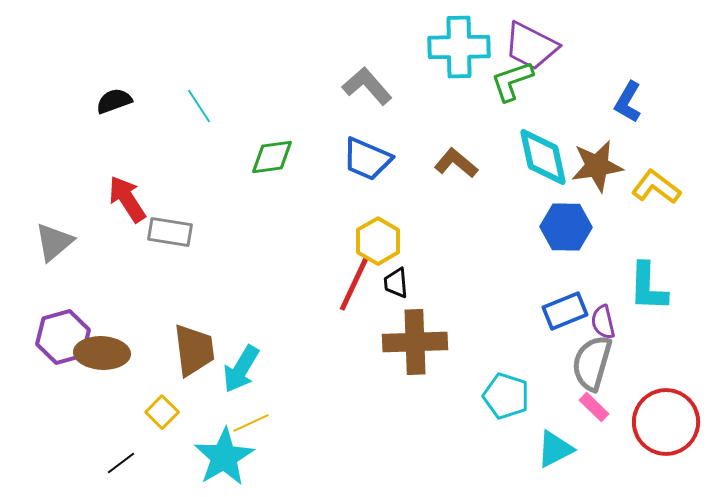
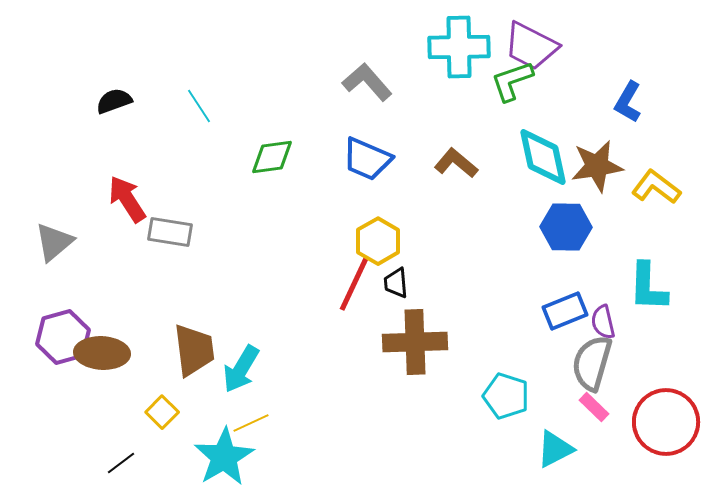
gray L-shape: moved 4 px up
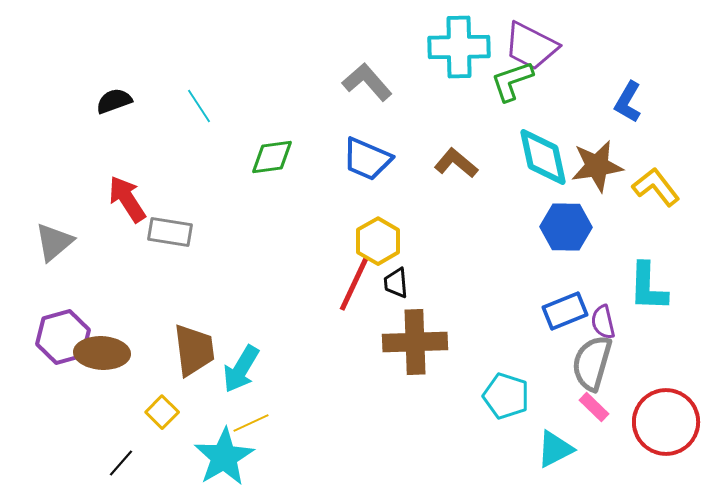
yellow L-shape: rotated 15 degrees clockwise
black line: rotated 12 degrees counterclockwise
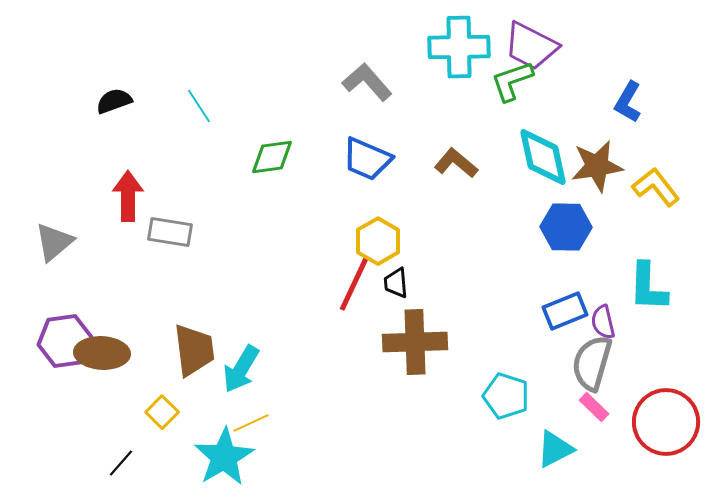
red arrow: moved 1 px right, 3 px up; rotated 33 degrees clockwise
purple hexagon: moved 2 px right, 4 px down; rotated 8 degrees clockwise
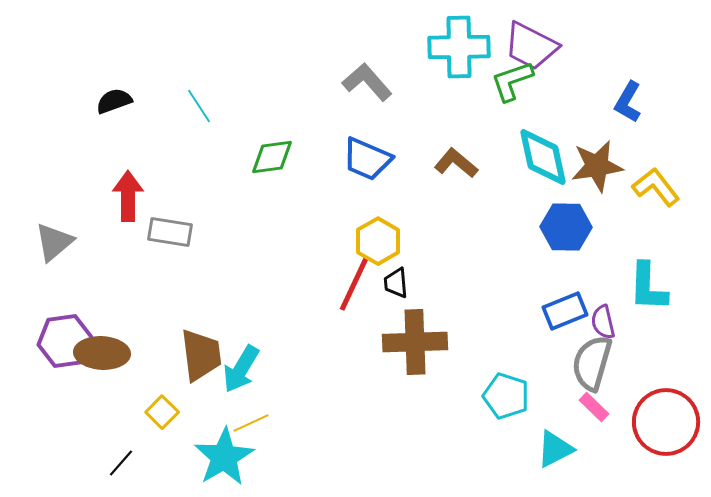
brown trapezoid: moved 7 px right, 5 px down
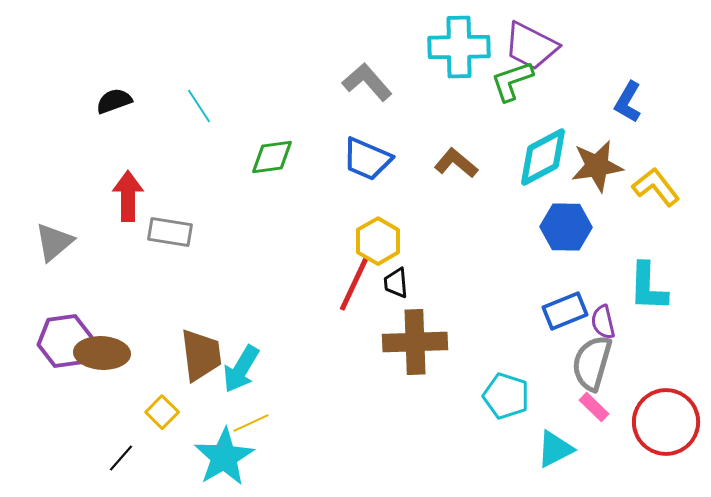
cyan diamond: rotated 74 degrees clockwise
black line: moved 5 px up
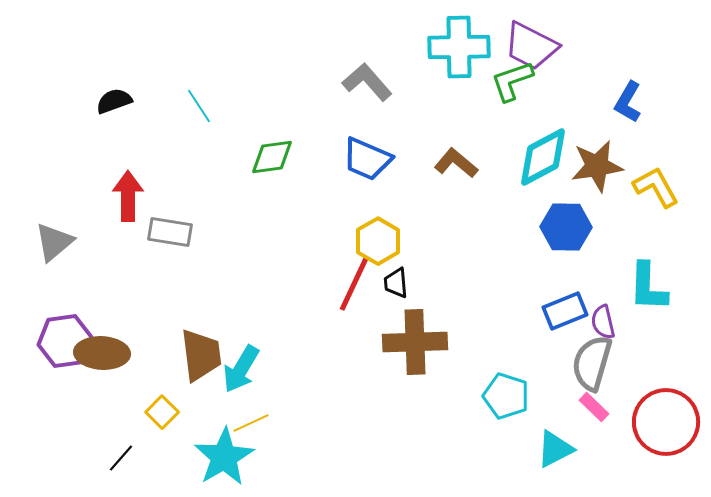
yellow L-shape: rotated 9 degrees clockwise
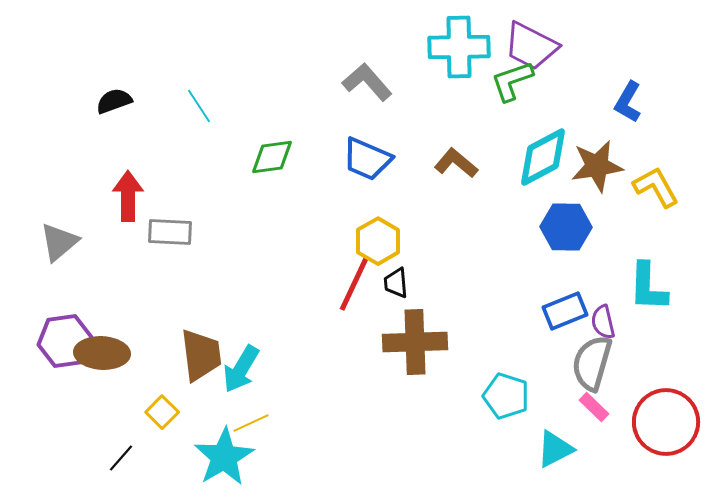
gray rectangle: rotated 6 degrees counterclockwise
gray triangle: moved 5 px right
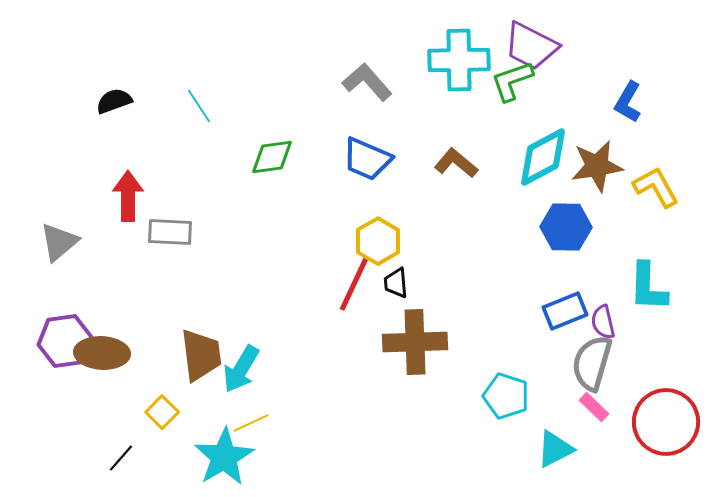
cyan cross: moved 13 px down
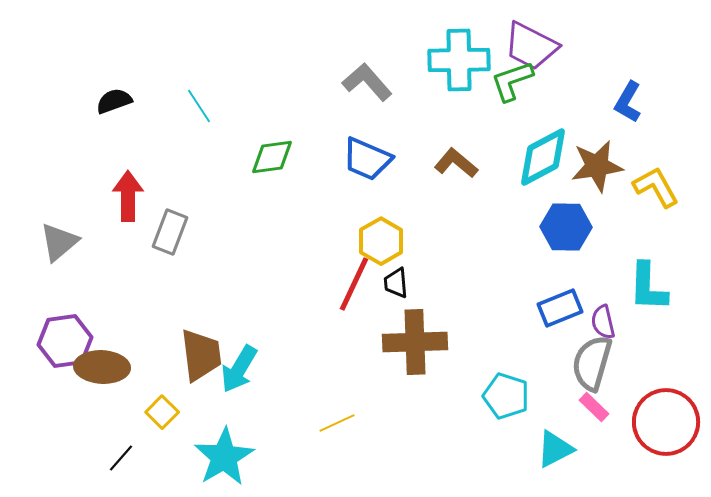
gray rectangle: rotated 72 degrees counterclockwise
yellow hexagon: moved 3 px right
blue rectangle: moved 5 px left, 3 px up
brown ellipse: moved 14 px down
cyan arrow: moved 2 px left
yellow line: moved 86 px right
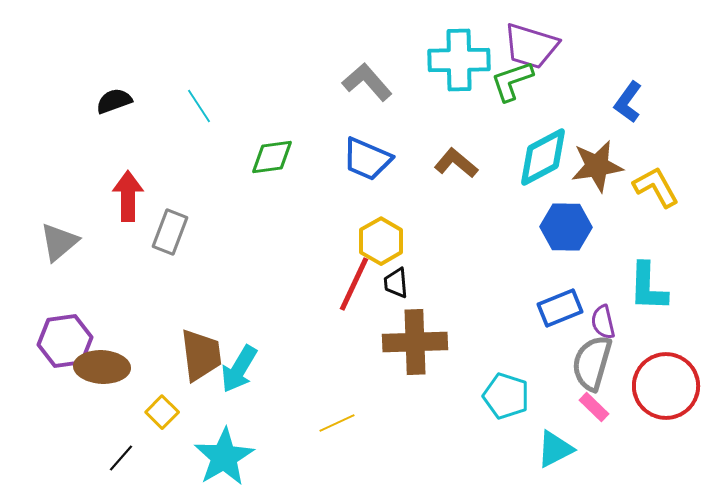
purple trapezoid: rotated 10 degrees counterclockwise
blue L-shape: rotated 6 degrees clockwise
red circle: moved 36 px up
